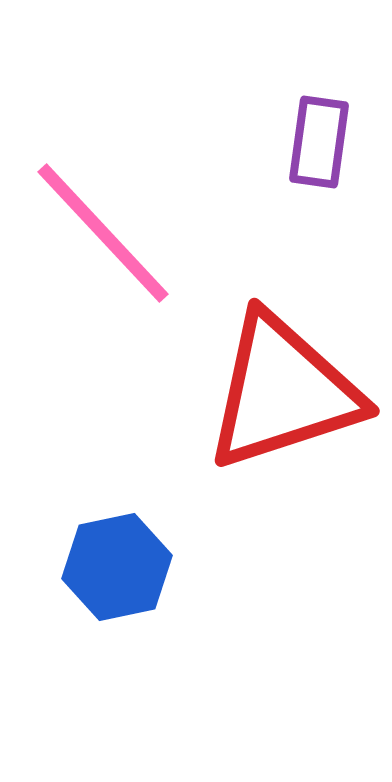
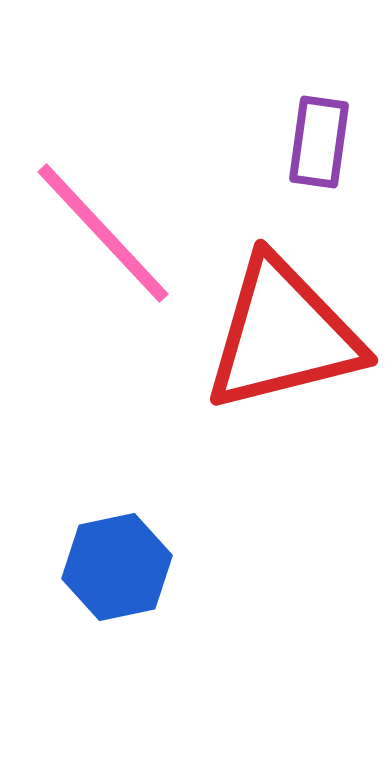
red triangle: moved 57 px up; rotated 4 degrees clockwise
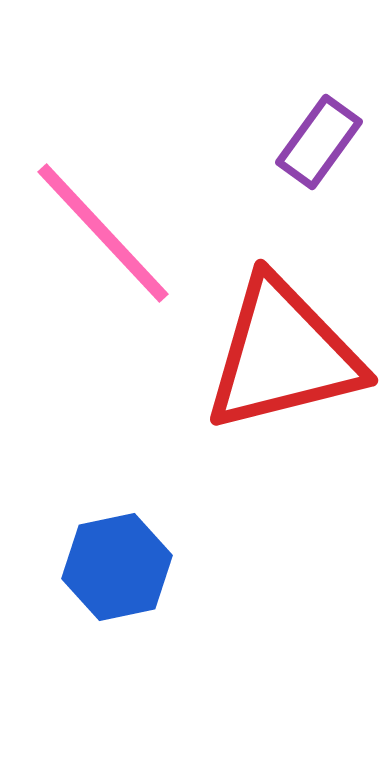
purple rectangle: rotated 28 degrees clockwise
red triangle: moved 20 px down
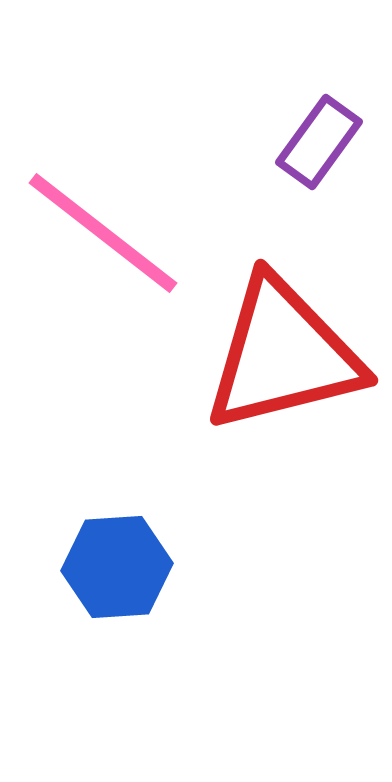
pink line: rotated 9 degrees counterclockwise
blue hexagon: rotated 8 degrees clockwise
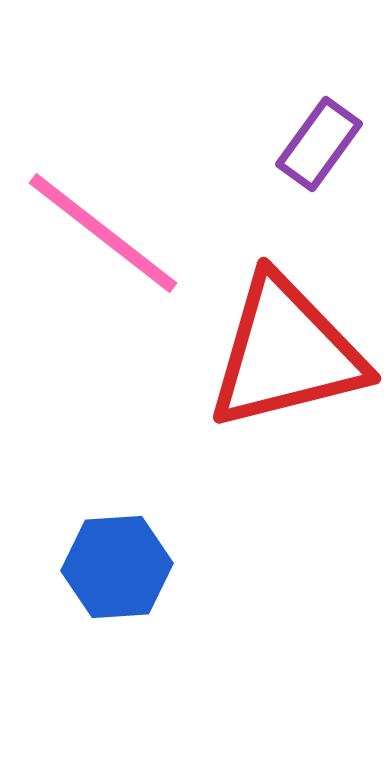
purple rectangle: moved 2 px down
red triangle: moved 3 px right, 2 px up
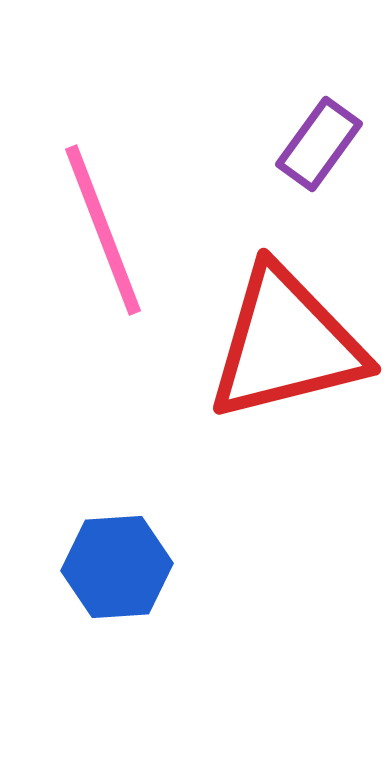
pink line: moved 3 px up; rotated 31 degrees clockwise
red triangle: moved 9 px up
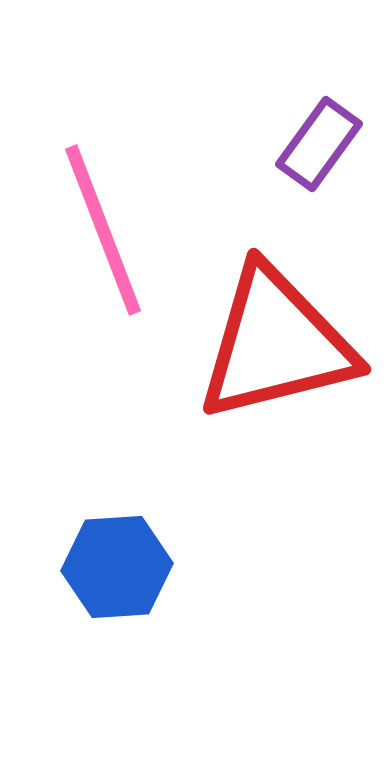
red triangle: moved 10 px left
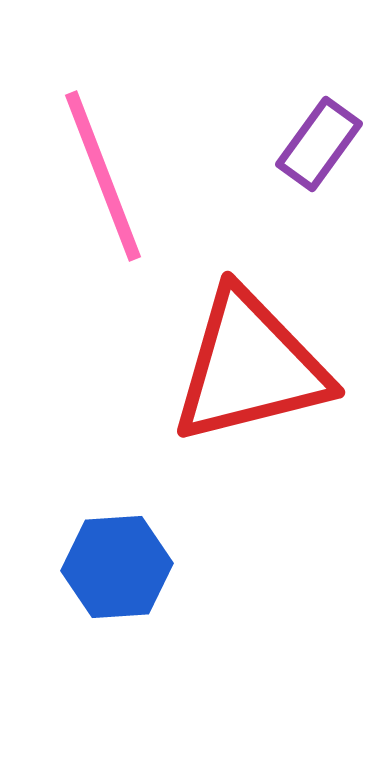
pink line: moved 54 px up
red triangle: moved 26 px left, 23 px down
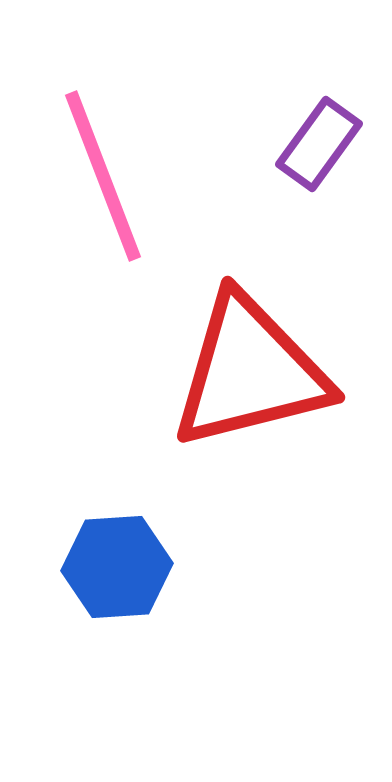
red triangle: moved 5 px down
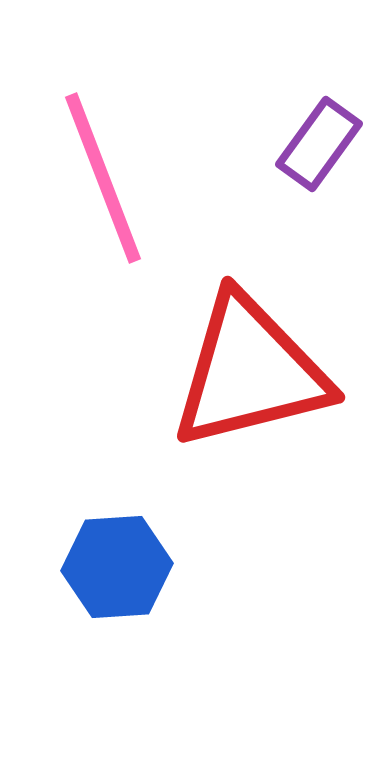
pink line: moved 2 px down
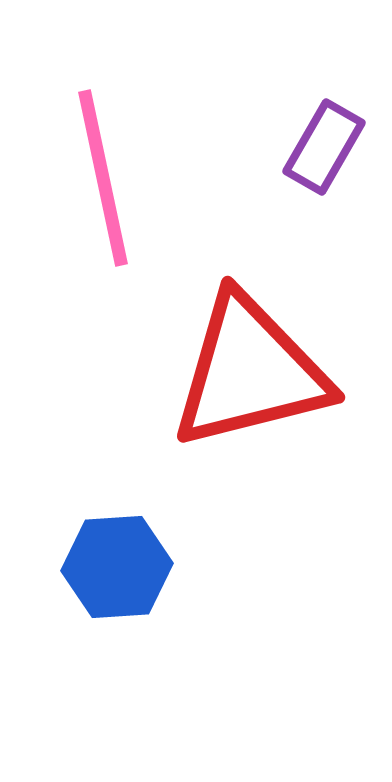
purple rectangle: moved 5 px right, 3 px down; rotated 6 degrees counterclockwise
pink line: rotated 9 degrees clockwise
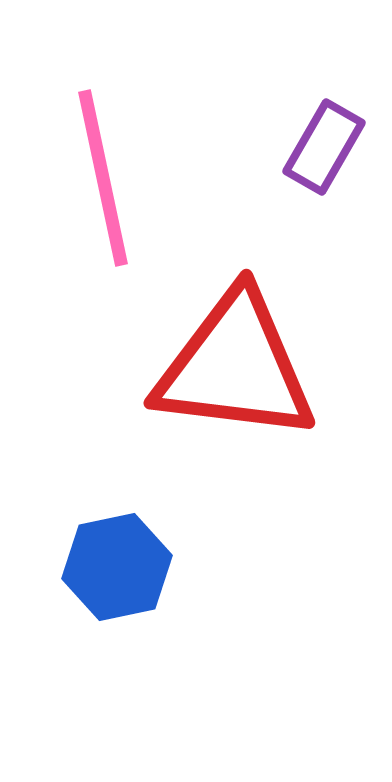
red triangle: moved 15 px left, 5 px up; rotated 21 degrees clockwise
blue hexagon: rotated 8 degrees counterclockwise
